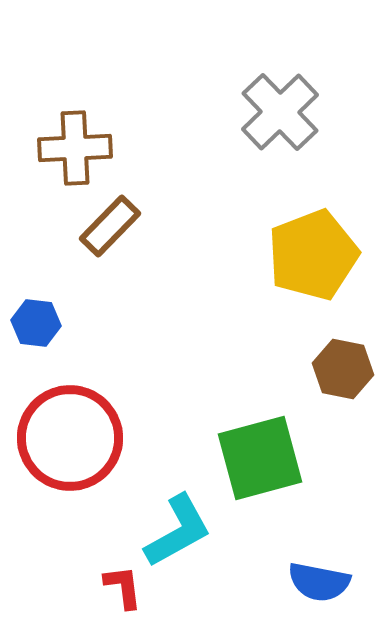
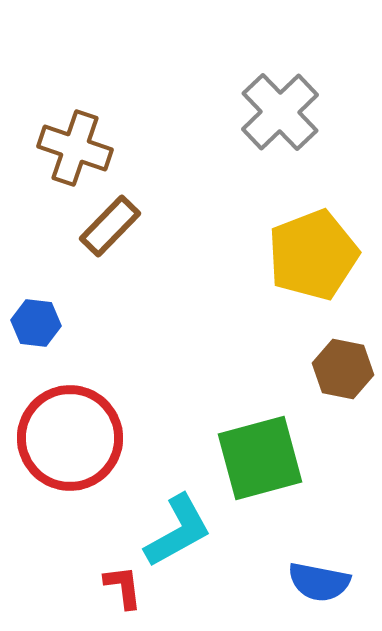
brown cross: rotated 22 degrees clockwise
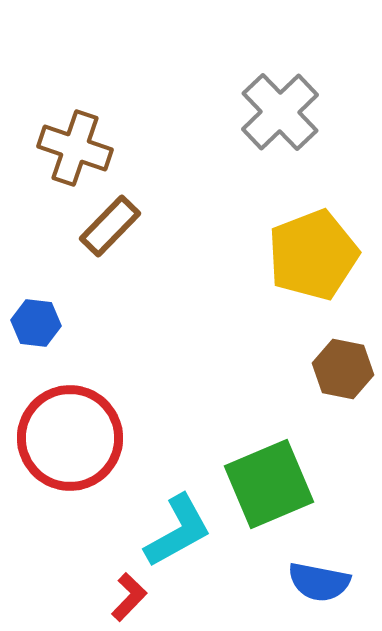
green square: moved 9 px right, 26 px down; rotated 8 degrees counterclockwise
red L-shape: moved 6 px right, 10 px down; rotated 51 degrees clockwise
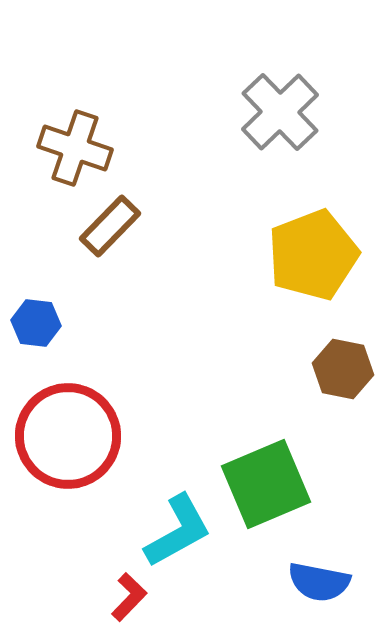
red circle: moved 2 px left, 2 px up
green square: moved 3 px left
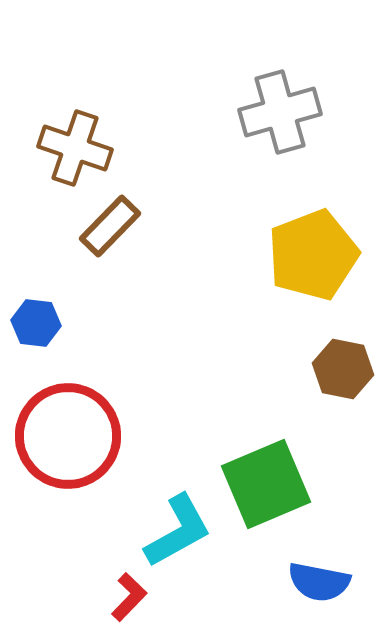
gray cross: rotated 28 degrees clockwise
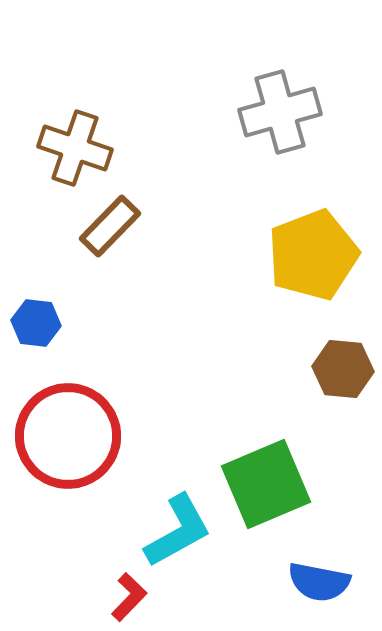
brown hexagon: rotated 6 degrees counterclockwise
